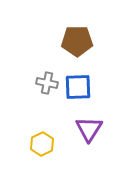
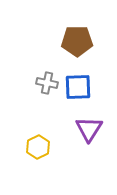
yellow hexagon: moved 4 px left, 3 px down
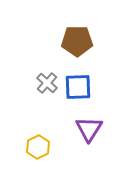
gray cross: rotated 30 degrees clockwise
